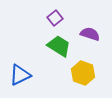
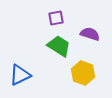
purple square: moved 1 px right; rotated 28 degrees clockwise
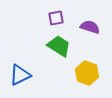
purple semicircle: moved 7 px up
yellow hexagon: moved 4 px right
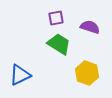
green trapezoid: moved 2 px up
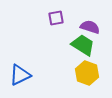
green trapezoid: moved 24 px right, 1 px down
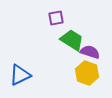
purple semicircle: moved 25 px down
green trapezoid: moved 11 px left, 5 px up
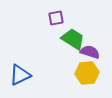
green trapezoid: moved 1 px right, 1 px up
yellow hexagon: rotated 25 degrees counterclockwise
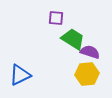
purple square: rotated 14 degrees clockwise
yellow hexagon: moved 1 px down
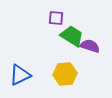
green trapezoid: moved 1 px left, 3 px up
purple semicircle: moved 6 px up
yellow hexagon: moved 22 px left
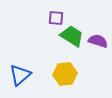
purple semicircle: moved 8 px right, 5 px up
blue triangle: rotated 15 degrees counterclockwise
